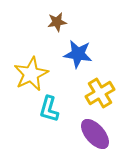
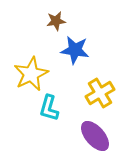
brown star: moved 1 px left, 1 px up
blue star: moved 3 px left, 4 px up
cyan L-shape: moved 1 px up
purple ellipse: moved 2 px down
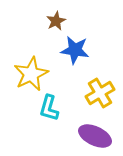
brown star: rotated 18 degrees counterclockwise
purple ellipse: rotated 24 degrees counterclockwise
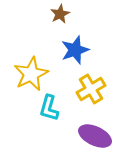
brown star: moved 4 px right, 7 px up
blue star: rotated 28 degrees counterclockwise
yellow cross: moved 9 px left, 4 px up
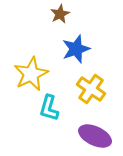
blue star: moved 1 px right, 1 px up
yellow cross: rotated 24 degrees counterclockwise
